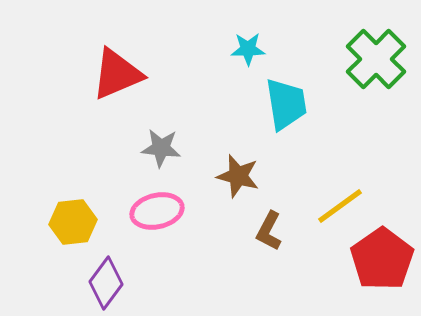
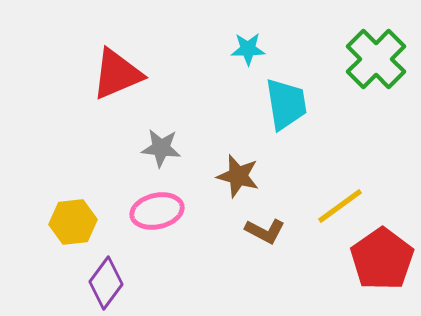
brown L-shape: moved 4 px left; rotated 90 degrees counterclockwise
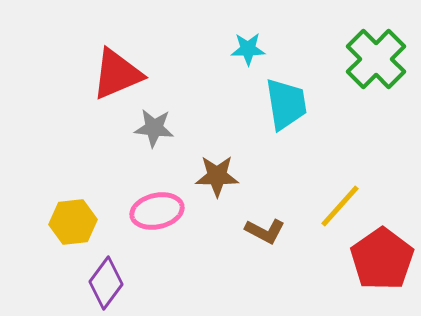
gray star: moved 7 px left, 20 px up
brown star: moved 21 px left; rotated 15 degrees counterclockwise
yellow line: rotated 12 degrees counterclockwise
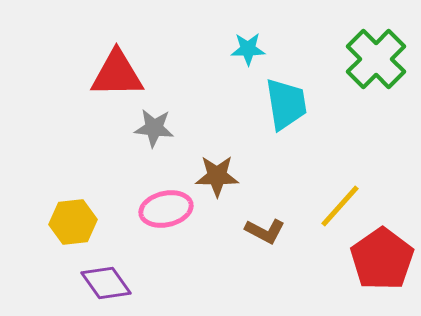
red triangle: rotated 22 degrees clockwise
pink ellipse: moved 9 px right, 2 px up
purple diamond: rotated 72 degrees counterclockwise
